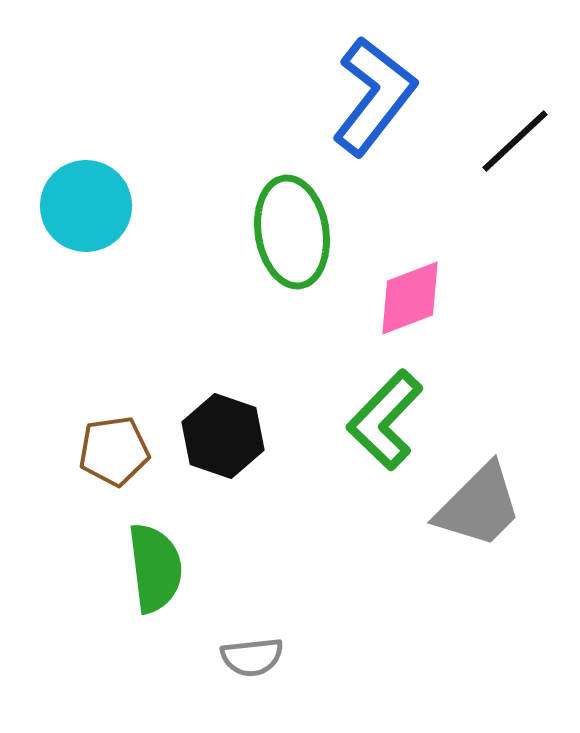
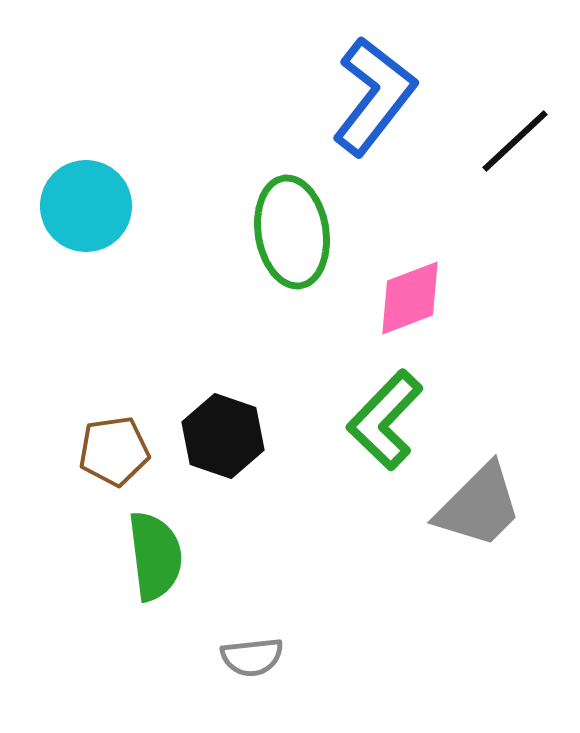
green semicircle: moved 12 px up
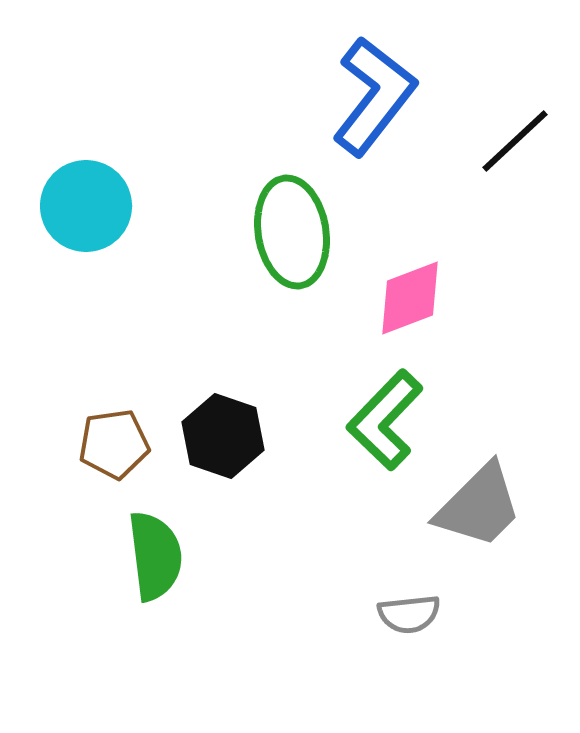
brown pentagon: moved 7 px up
gray semicircle: moved 157 px right, 43 px up
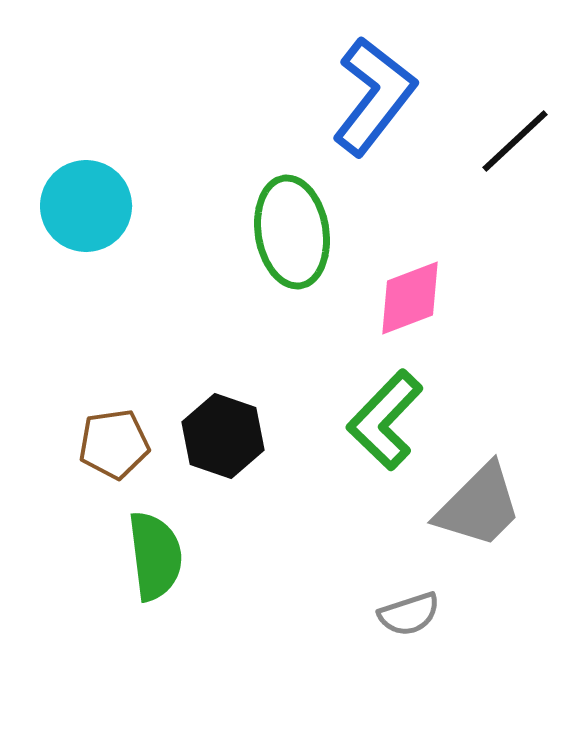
gray semicircle: rotated 12 degrees counterclockwise
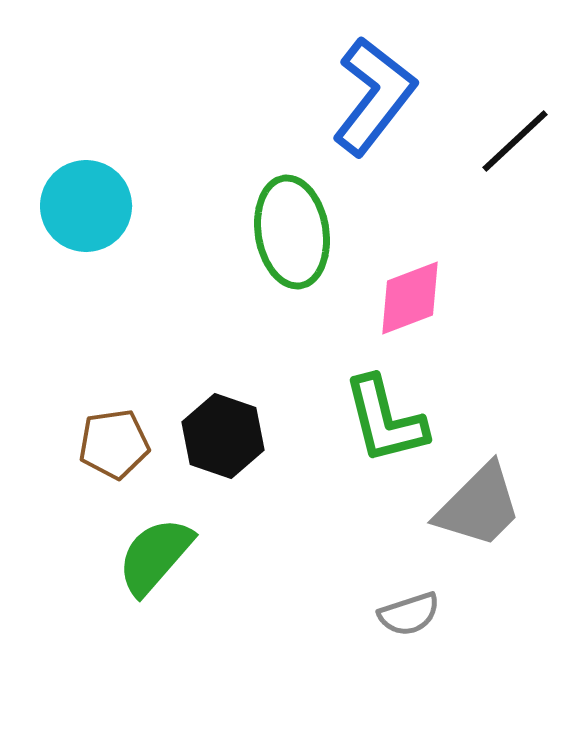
green L-shape: rotated 58 degrees counterclockwise
green semicircle: rotated 132 degrees counterclockwise
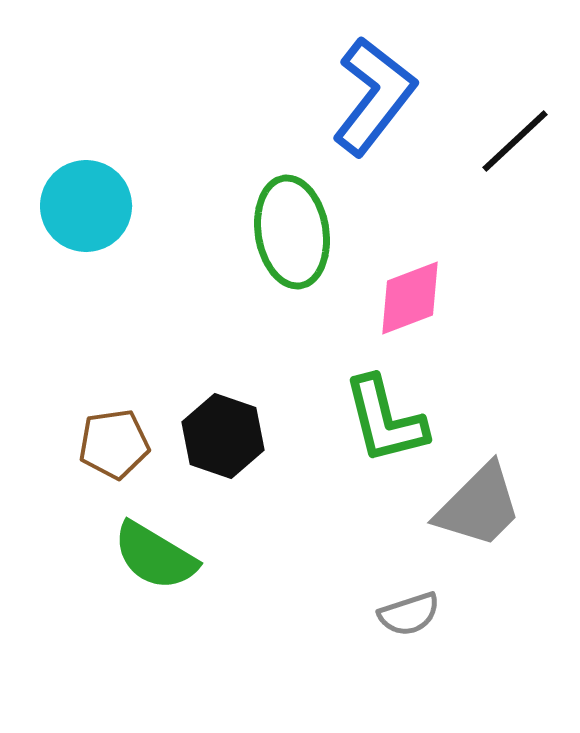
green semicircle: rotated 100 degrees counterclockwise
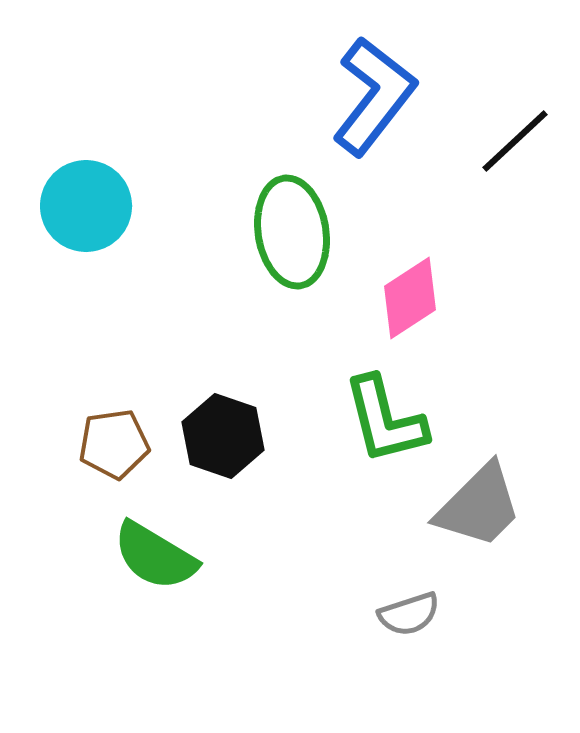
pink diamond: rotated 12 degrees counterclockwise
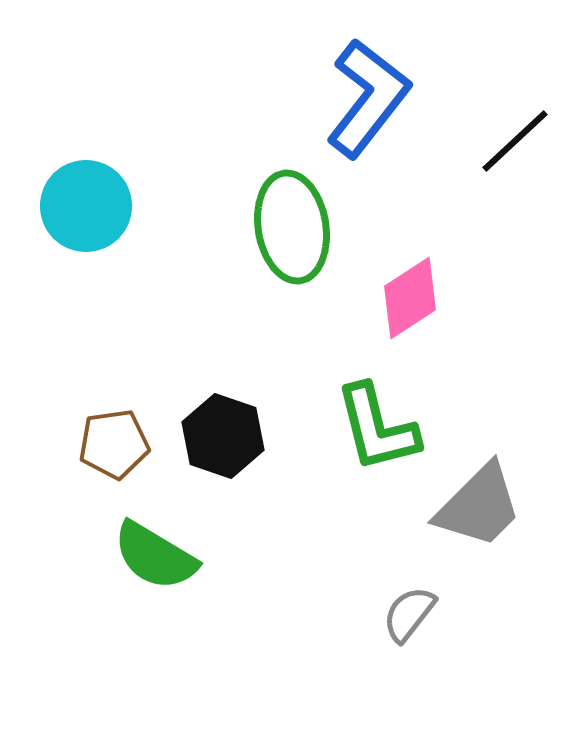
blue L-shape: moved 6 px left, 2 px down
green ellipse: moved 5 px up
green L-shape: moved 8 px left, 8 px down
gray semicircle: rotated 146 degrees clockwise
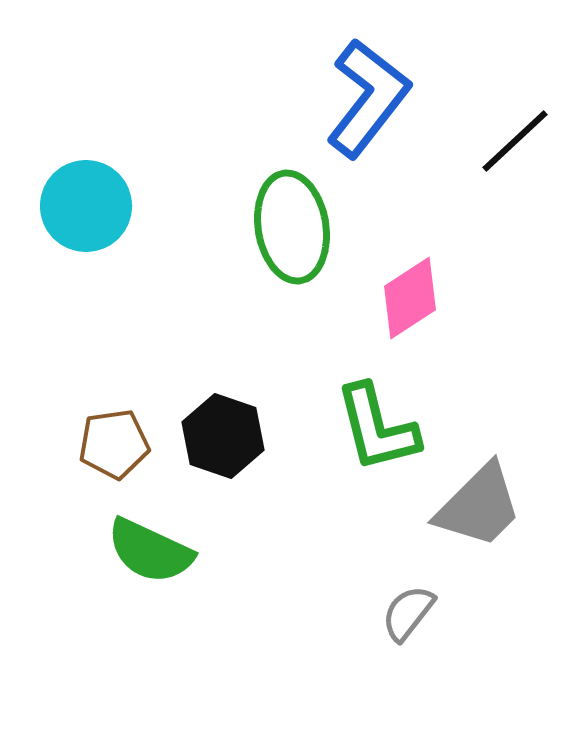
green semicircle: moved 5 px left, 5 px up; rotated 6 degrees counterclockwise
gray semicircle: moved 1 px left, 1 px up
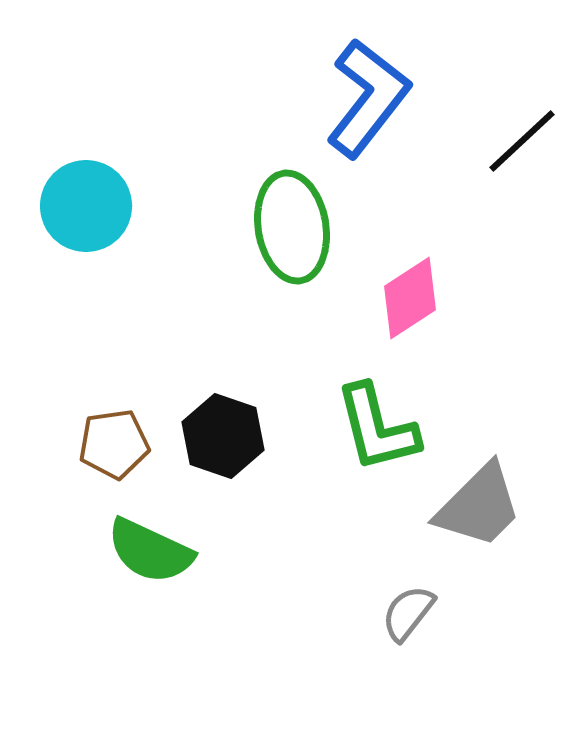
black line: moved 7 px right
